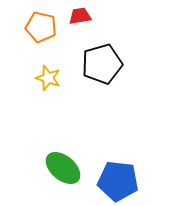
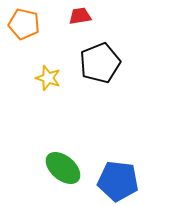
orange pentagon: moved 17 px left, 3 px up
black pentagon: moved 2 px left, 1 px up; rotated 6 degrees counterclockwise
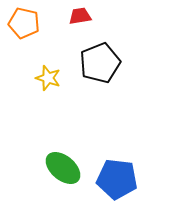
orange pentagon: moved 1 px up
blue pentagon: moved 1 px left, 2 px up
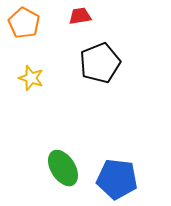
orange pentagon: rotated 16 degrees clockwise
yellow star: moved 17 px left
green ellipse: rotated 18 degrees clockwise
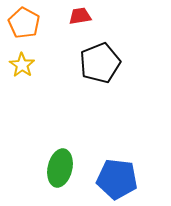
yellow star: moved 9 px left, 13 px up; rotated 15 degrees clockwise
green ellipse: moved 3 px left; rotated 45 degrees clockwise
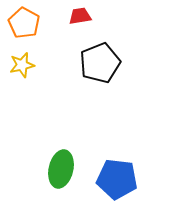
yellow star: rotated 25 degrees clockwise
green ellipse: moved 1 px right, 1 px down
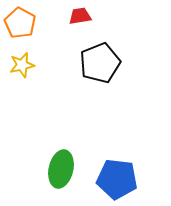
orange pentagon: moved 4 px left
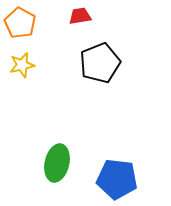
green ellipse: moved 4 px left, 6 px up
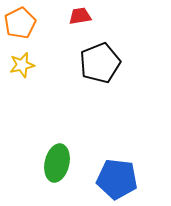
orange pentagon: rotated 16 degrees clockwise
